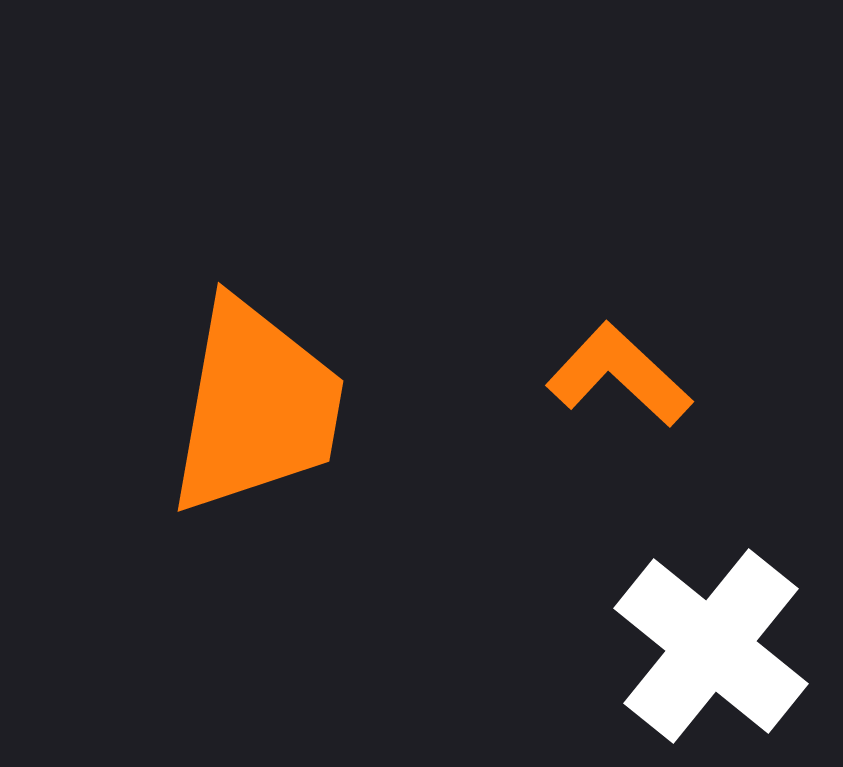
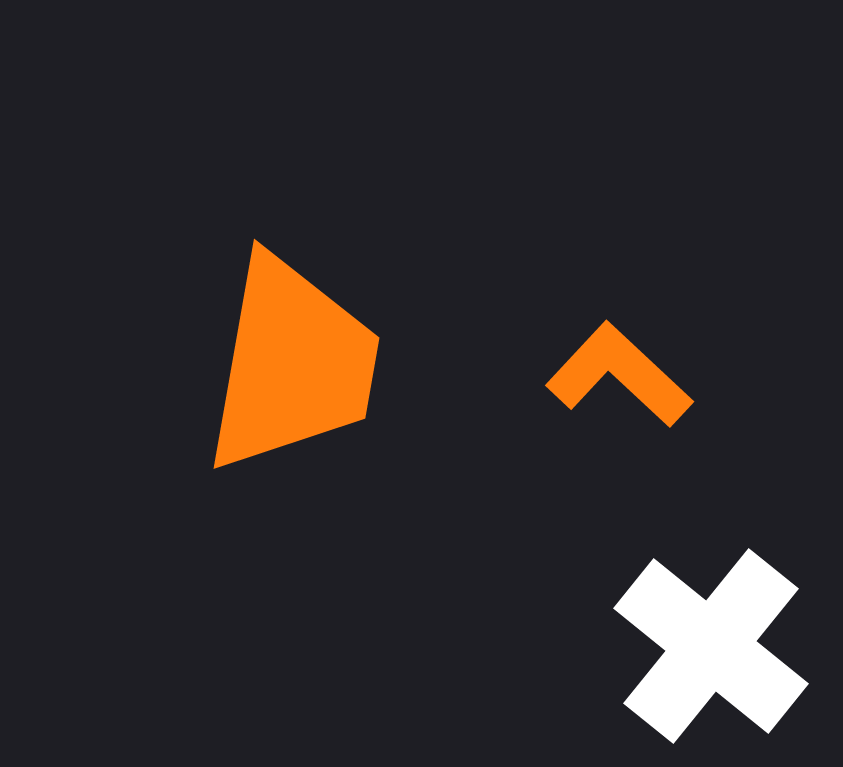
orange trapezoid: moved 36 px right, 43 px up
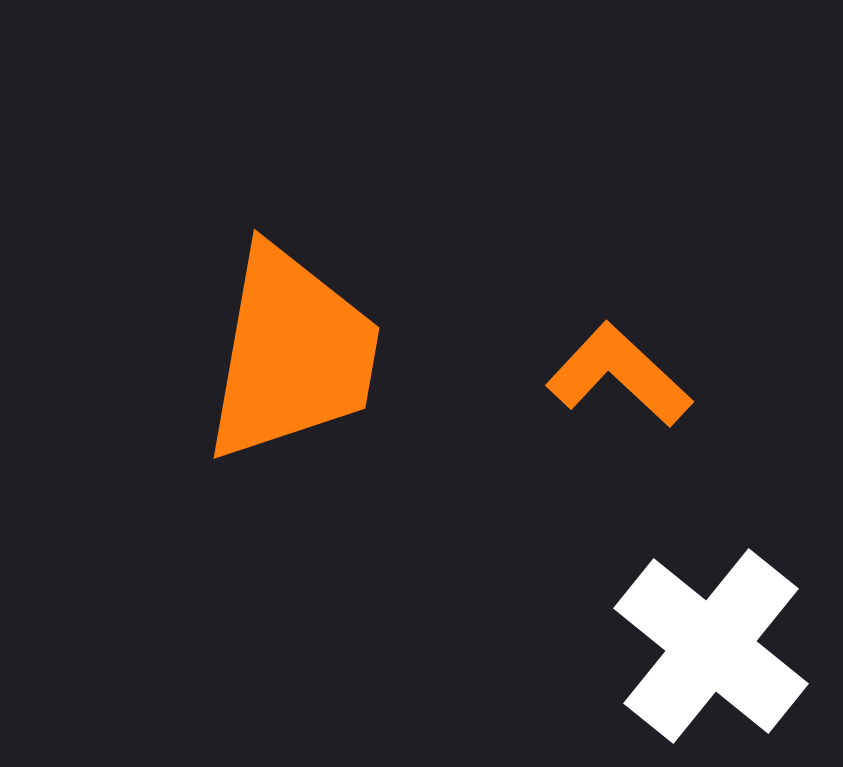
orange trapezoid: moved 10 px up
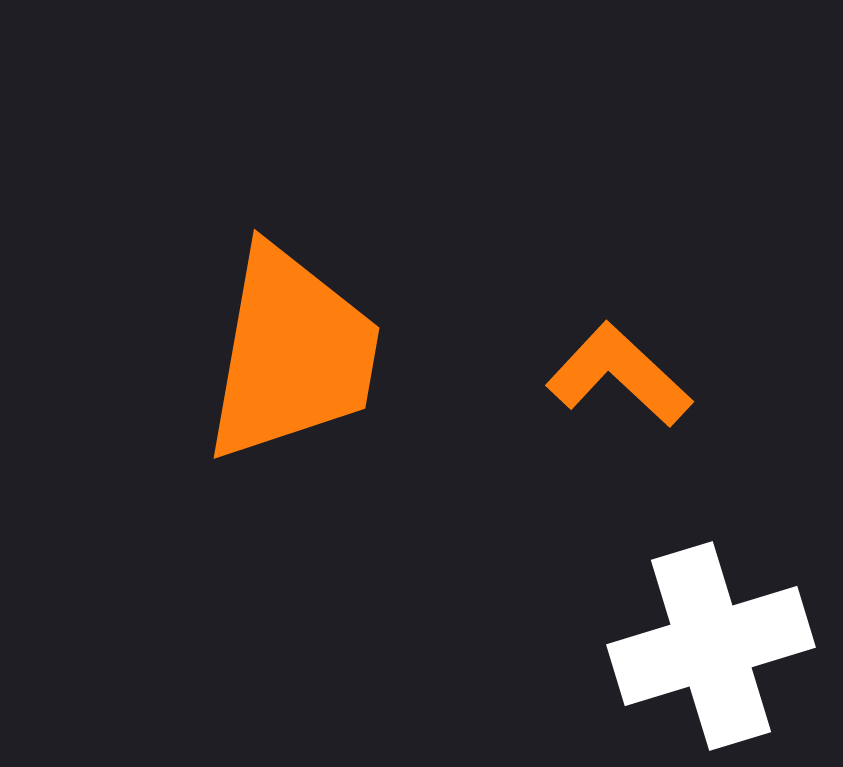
white cross: rotated 34 degrees clockwise
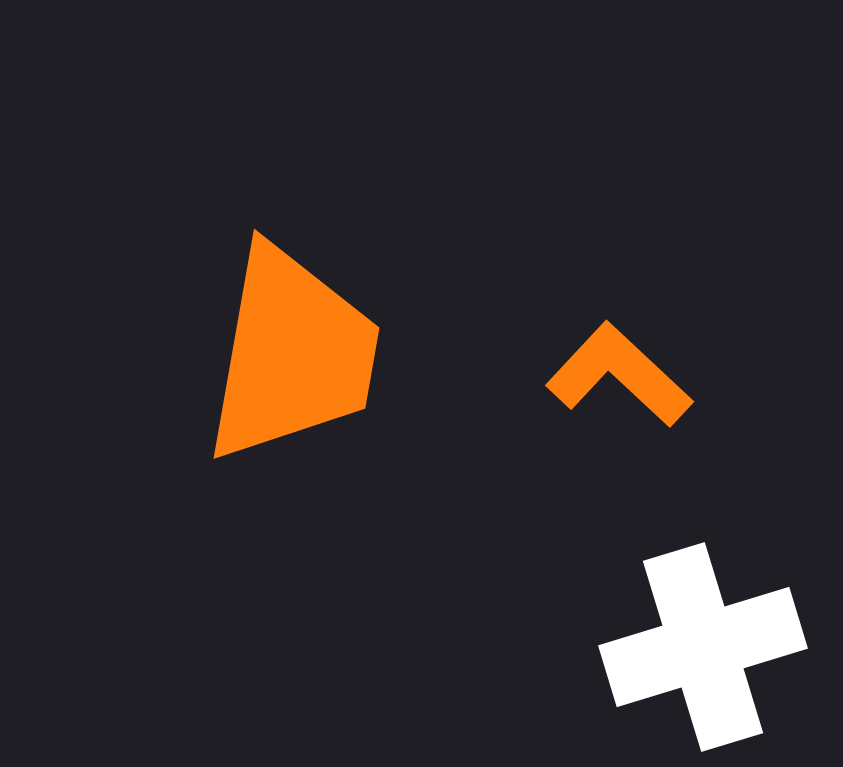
white cross: moved 8 px left, 1 px down
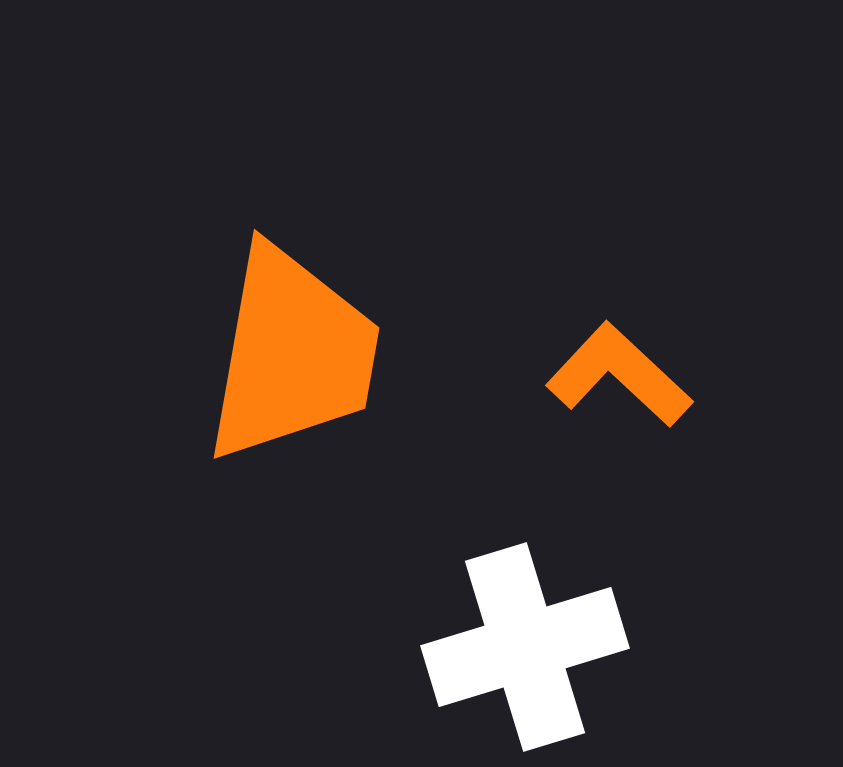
white cross: moved 178 px left
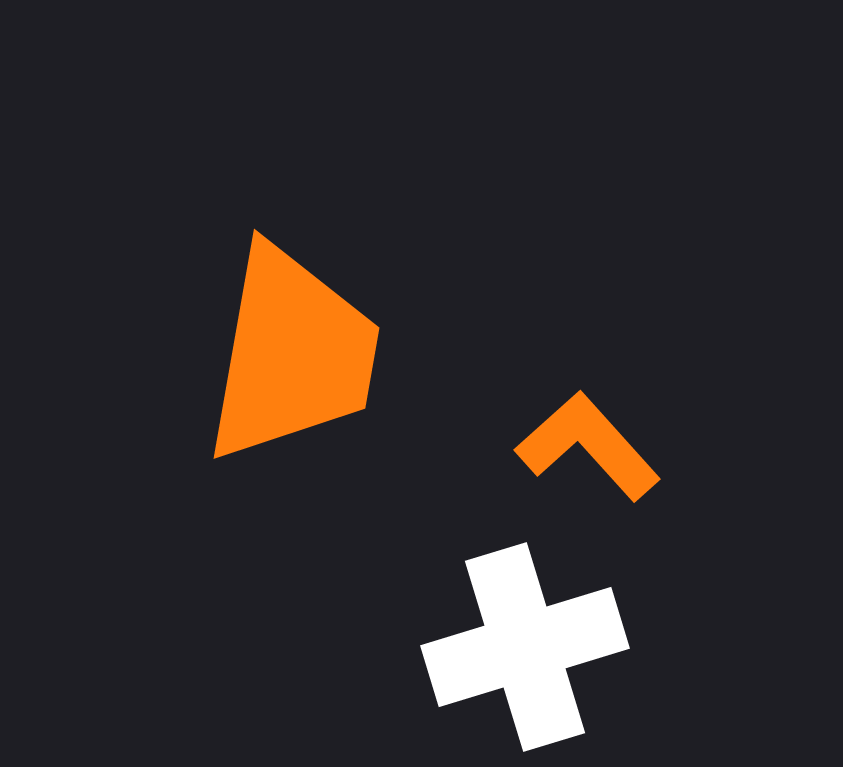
orange L-shape: moved 31 px left, 71 px down; rotated 5 degrees clockwise
